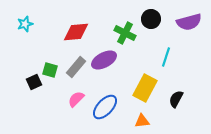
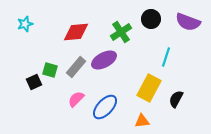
purple semicircle: moved 1 px left; rotated 35 degrees clockwise
green cross: moved 4 px left, 1 px up; rotated 30 degrees clockwise
yellow rectangle: moved 4 px right
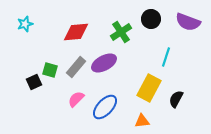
purple ellipse: moved 3 px down
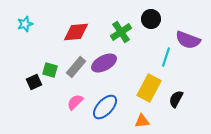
purple semicircle: moved 18 px down
pink semicircle: moved 1 px left, 3 px down
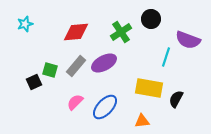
gray rectangle: moved 1 px up
yellow rectangle: rotated 72 degrees clockwise
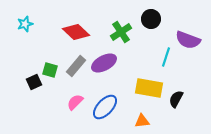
red diamond: rotated 48 degrees clockwise
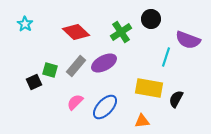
cyan star: rotated 21 degrees counterclockwise
